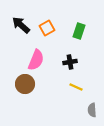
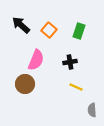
orange square: moved 2 px right, 2 px down; rotated 21 degrees counterclockwise
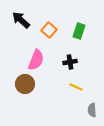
black arrow: moved 5 px up
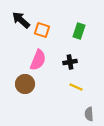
orange square: moved 7 px left; rotated 21 degrees counterclockwise
pink semicircle: moved 2 px right
gray semicircle: moved 3 px left, 4 px down
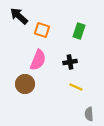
black arrow: moved 2 px left, 4 px up
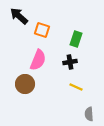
green rectangle: moved 3 px left, 8 px down
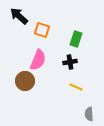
brown circle: moved 3 px up
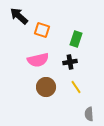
pink semicircle: rotated 55 degrees clockwise
brown circle: moved 21 px right, 6 px down
yellow line: rotated 32 degrees clockwise
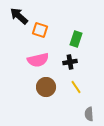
orange square: moved 2 px left
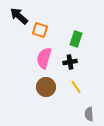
pink semicircle: moved 6 px right, 2 px up; rotated 120 degrees clockwise
